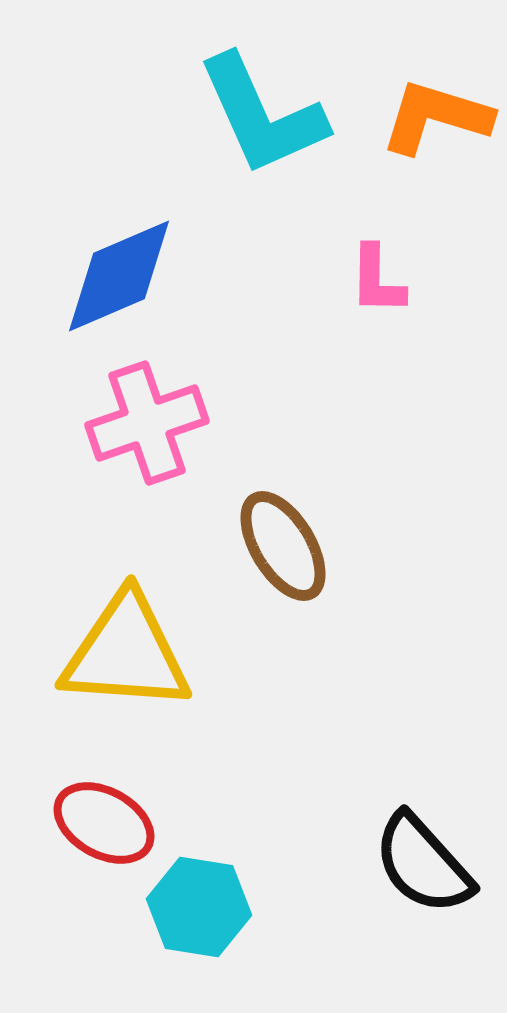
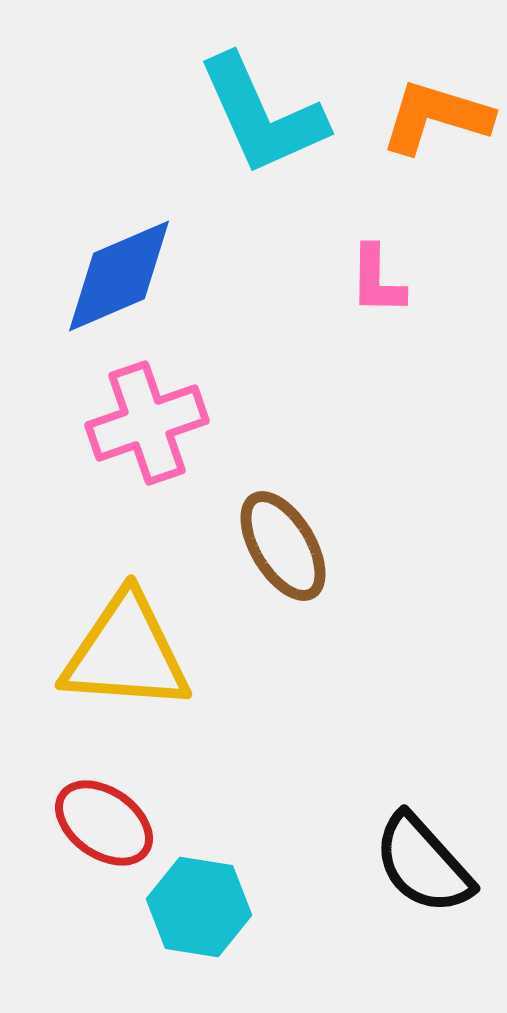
red ellipse: rotated 6 degrees clockwise
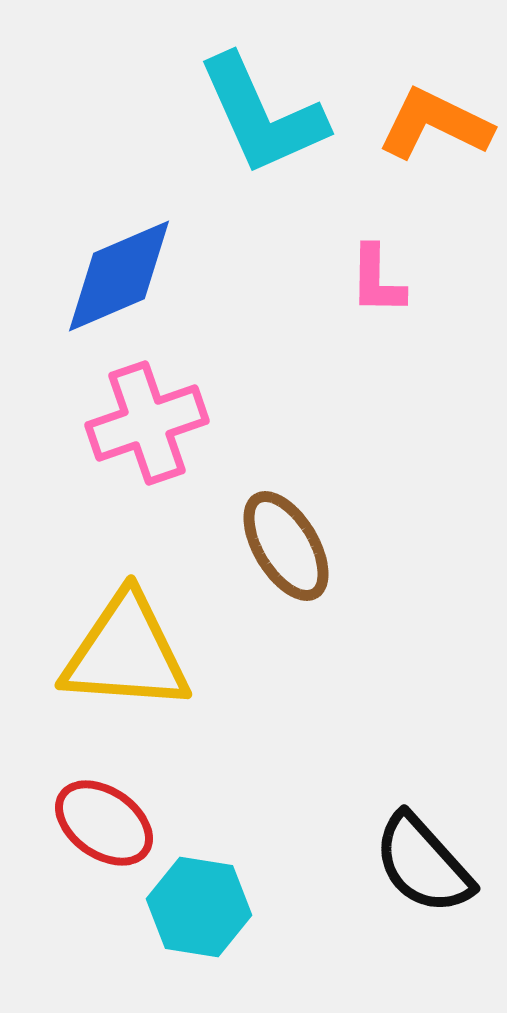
orange L-shape: moved 1 px left, 7 px down; rotated 9 degrees clockwise
brown ellipse: moved 3 px right
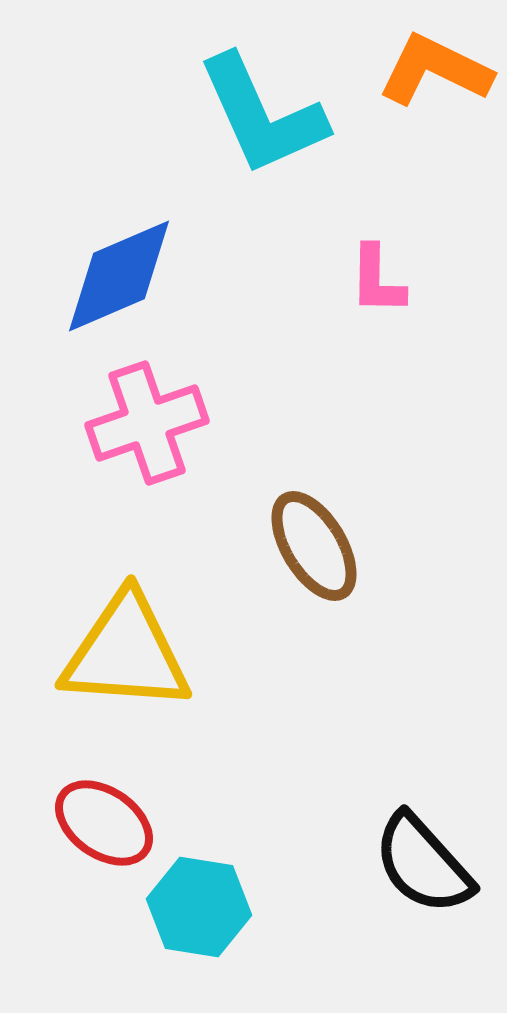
orange L-shape: moved 54 px up
brown ellipse: moved 28 px right
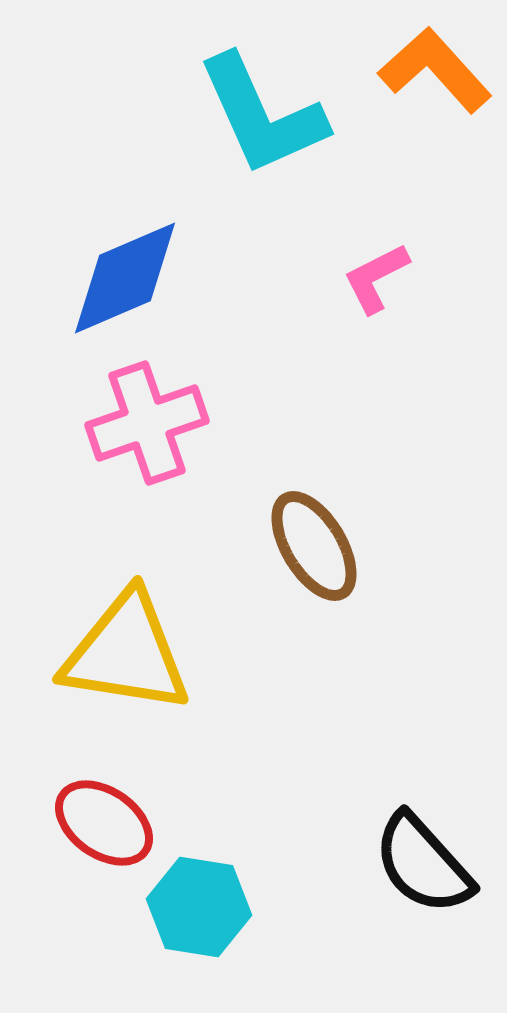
orange L-shape: rotated 22 degrees clockwise
blue diamond: moved 6 px right, 2 px down
pink L-shape: moved 1 px left, 2 px up; rotated 62 degrees clockwise
yellow triangle: rotated 5 degrees clockwise
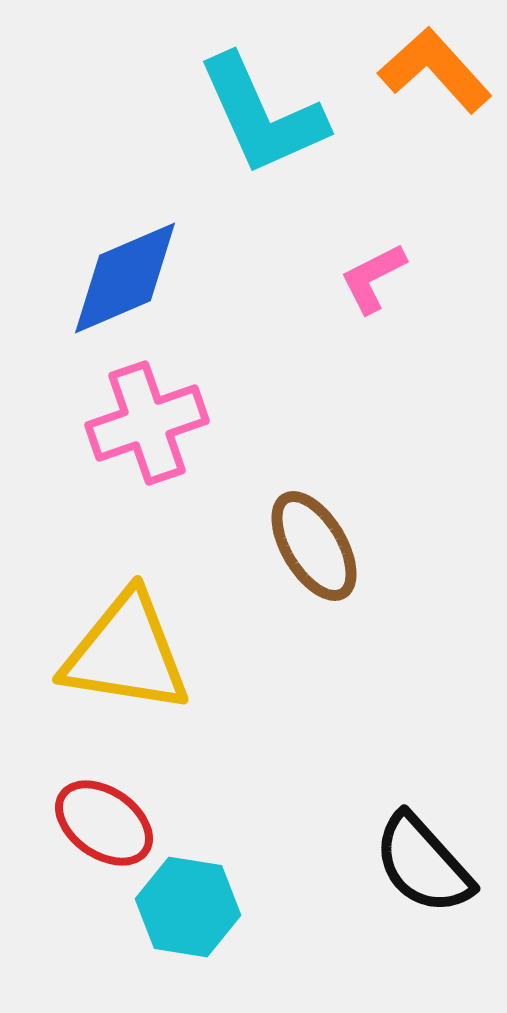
pink L-shape: moved 3 px left
cyan hexagon: moved 11 px left
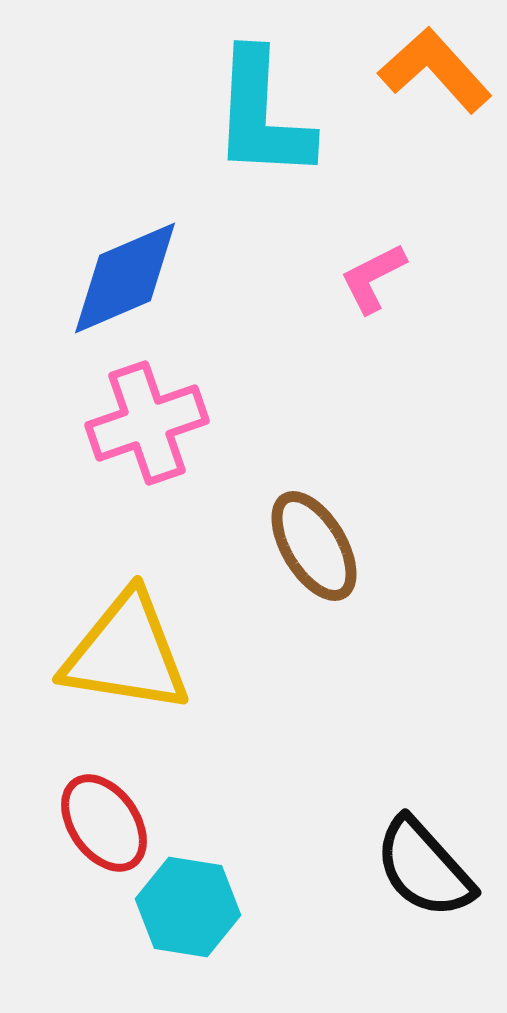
cyan L-shape: rotated 27 degrees clockwise
red ellipse: rotated 20 degrees clockwise
black semicircle: moved 1 px right, 4 px down
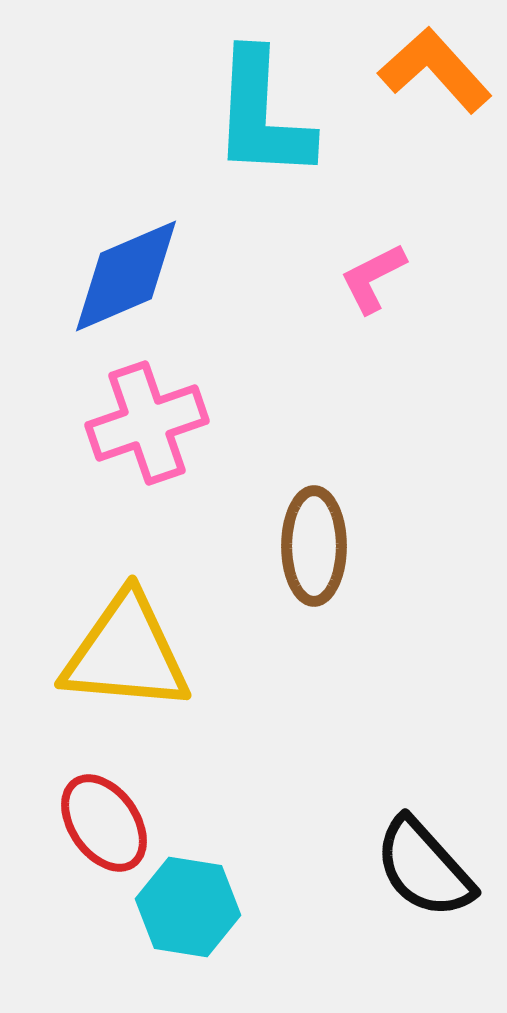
blue diamond: moved 1 px right, 2 px up
brown ellipse: rotated 31 degrees clockwise
yellow triangle: rotated 4 degrees counterclockwise
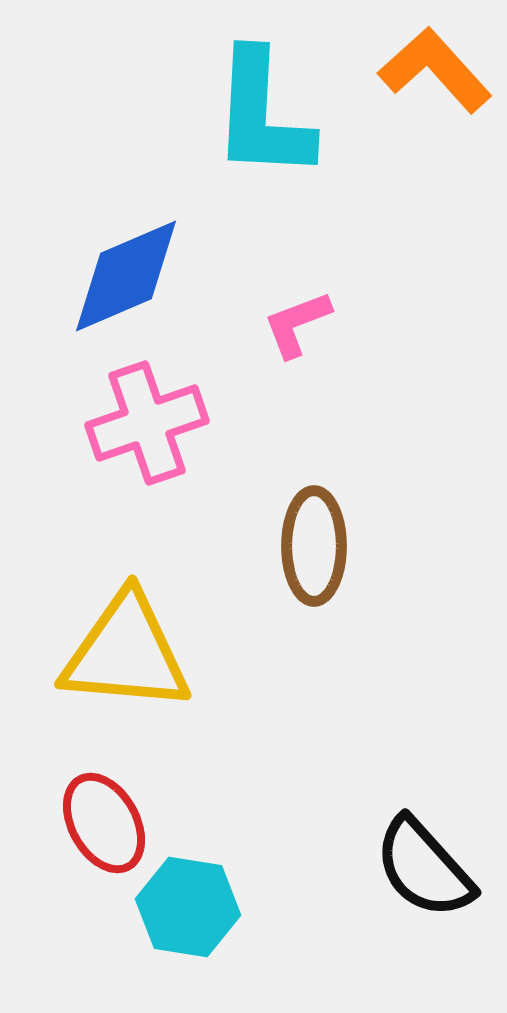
pink L-shape: moved 76 px left, 46 px down; rotated 6 degrees clockwise
red ellipse: rotated 6 degrees clockwise
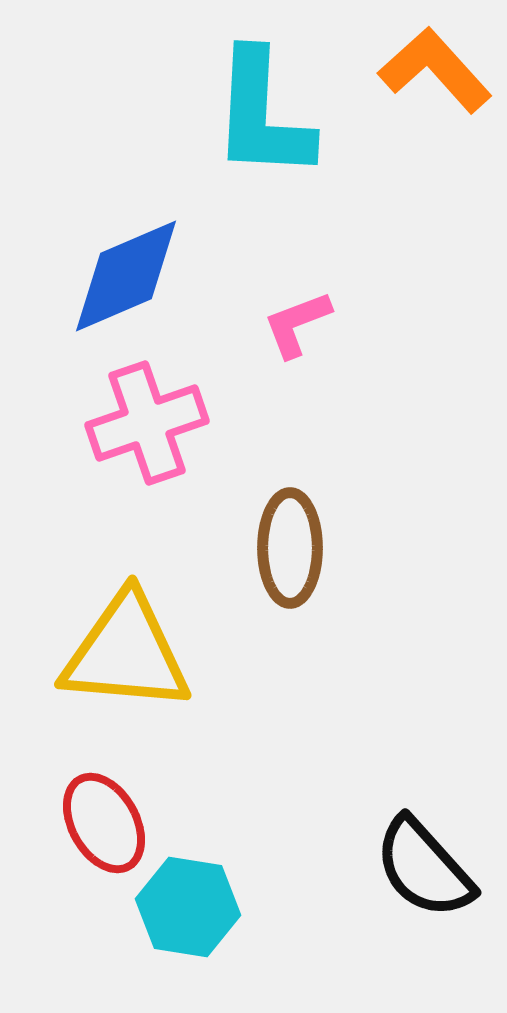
brown ellipse: moved 24 px left, 2 px down
